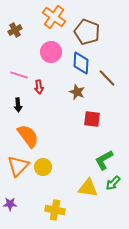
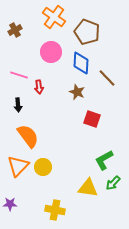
red square: rotated 12 degrees clockwise
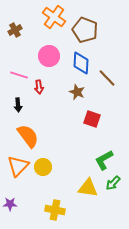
brown pentagon: moved 2 px left, 2 px up
pink circle: moved 2 px left, 4 px down
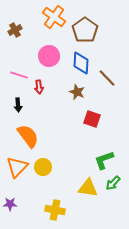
brown pentagon: rotated 15 degrees clockwise
green L-shape: rotated 10 degrees clockwise
orange triangle: moved 1 px left, 1 px down
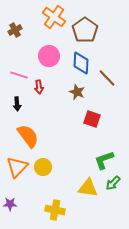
black arrow: moved 1 px left, 1 px up
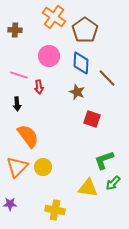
brown cross: rotated 32 degrees clockwise
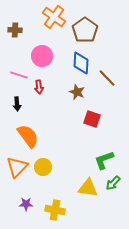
pink circle: moved 7 px left
purple star: moved 16 px right
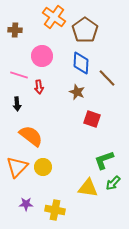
orange semicircle: moved 3 px right; rotated 15 degrees counterclockwise
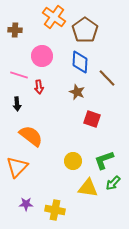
blue diamond: moved 1 px left, 1 px up
yellow circle: moved 30 px right, 6 px up
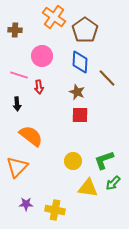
red square: moved 12 px left, 4 px up; rotated 18 degrees counterclockwise
